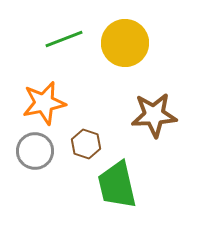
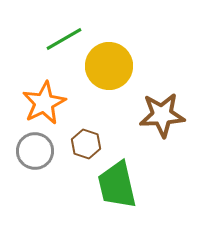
green line: rotated 9 degrees counterclockwise
yellow circle: moved 16 px left, 23 px down
orange star: rotated 15 degrees counterclockwise
brown star: moved 8 px right
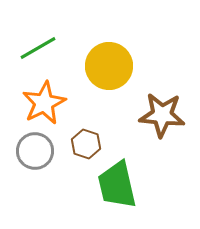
green line: moved 26 px left, 9 px down
brown star: rotated 9 degrees clockwise
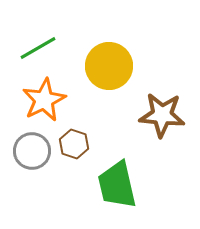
orange star: moved 3 px up
brown hexagon: moved 12 px left
gray circle: moved 3 px left
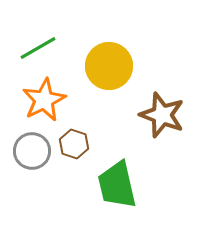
brown star: rotated 15 degrees clockwise
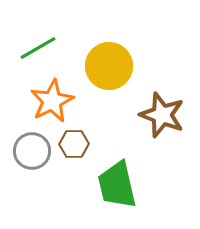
orange star: moved 8 px right, 1 px down
brown hexagon: rotated 20 degrees counterclockwise
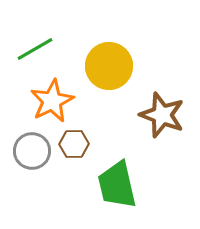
green line: moved 3 px left, 1 px down
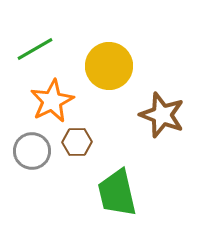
brown hexagon: moved 3 px right, 2 px up
green trapezoid: moved 8 px down
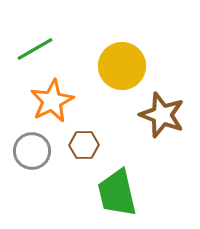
yellow circle: moved 13 px right
brown hexagon: moved 7 px right, 3 px down
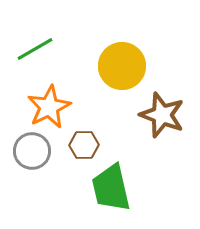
orange star: moved 3 px left, 6 px down
green trapezoid: moved 6 px left, 5 px up
